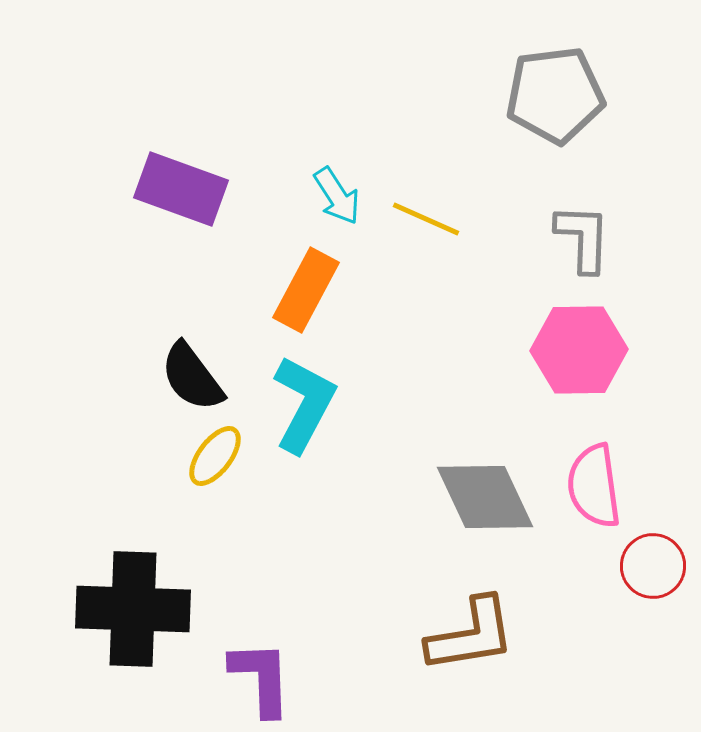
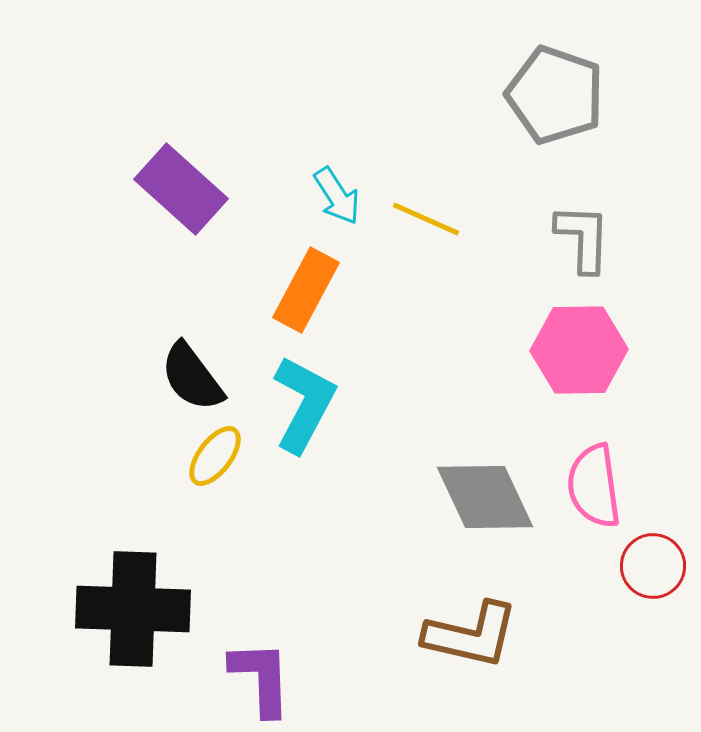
gray pentagon: rotated 26 degrees clockwise
purple rectangle: rotated 22 degrees clockwise
brown L-shape: rotated 22 degrees clockwise
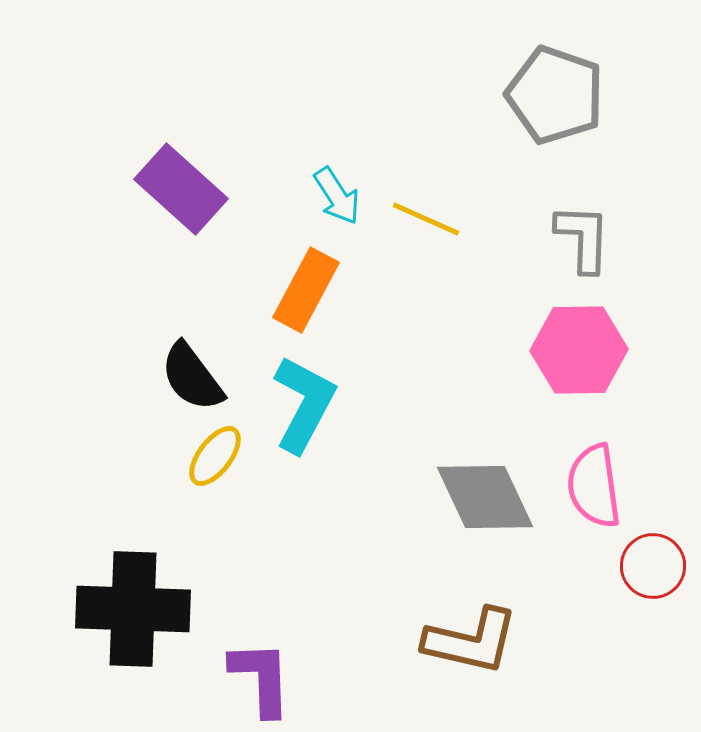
brown L-shape: moved 6 px down
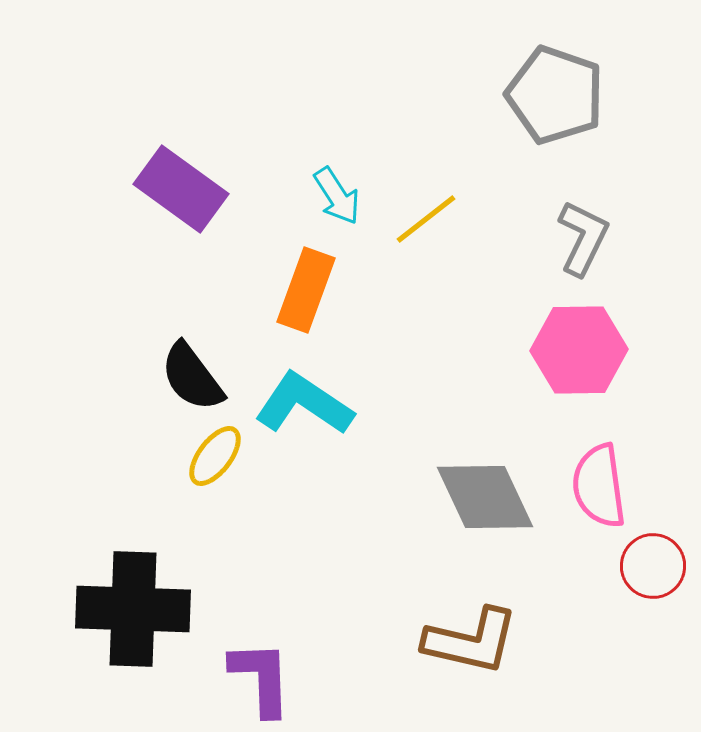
purple rectangle: rotated 6 degrees counterclockwise
yellow line: rotated 62 degrees counterclockwise
gray L-shape: rotated 24 degrees clockwise
orange rectangle: rotated 8 degrees counterclockwise
cyan L-shape: rotated 84 degrees counterclockwise
pink semicircle: moved 5 px right
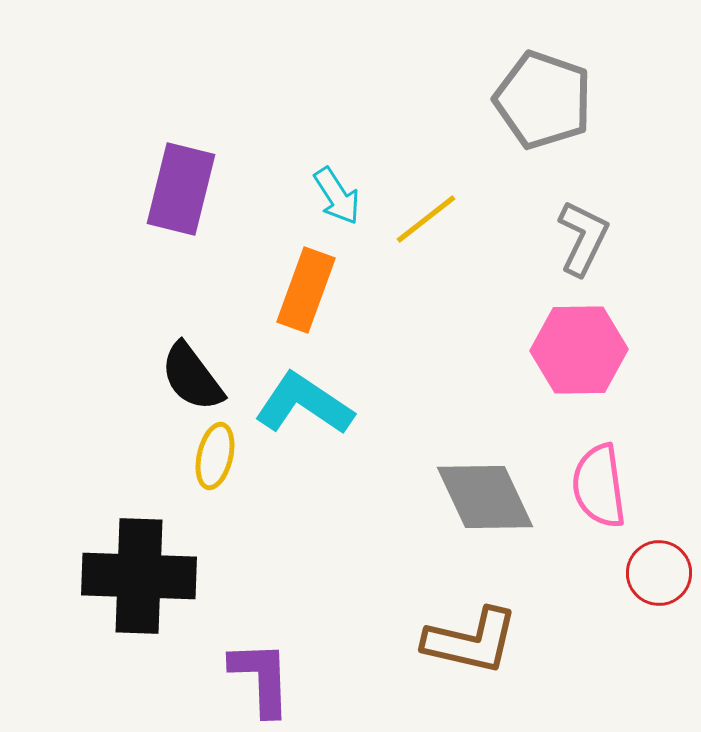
gray pentagon: moved 12 px left, 5 px down
purple rectangle: rotated 68 degrees clockwise
yellow ellipse: rotated 24 degrees counterclockwise
red circle: moved 6 px right, 7 px down
black cross: moved 6 px right, 33 px up
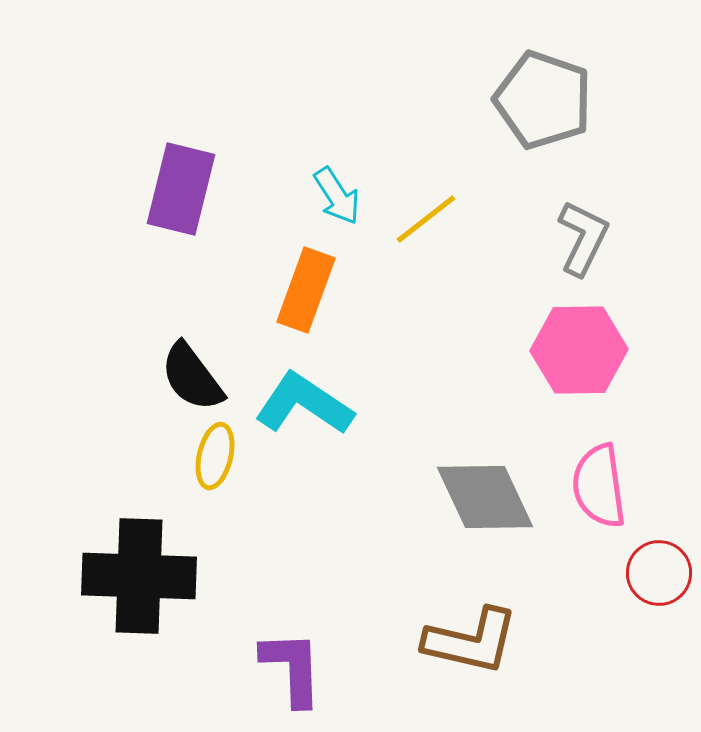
purple L-shape: moved 31 px right, 10 px up
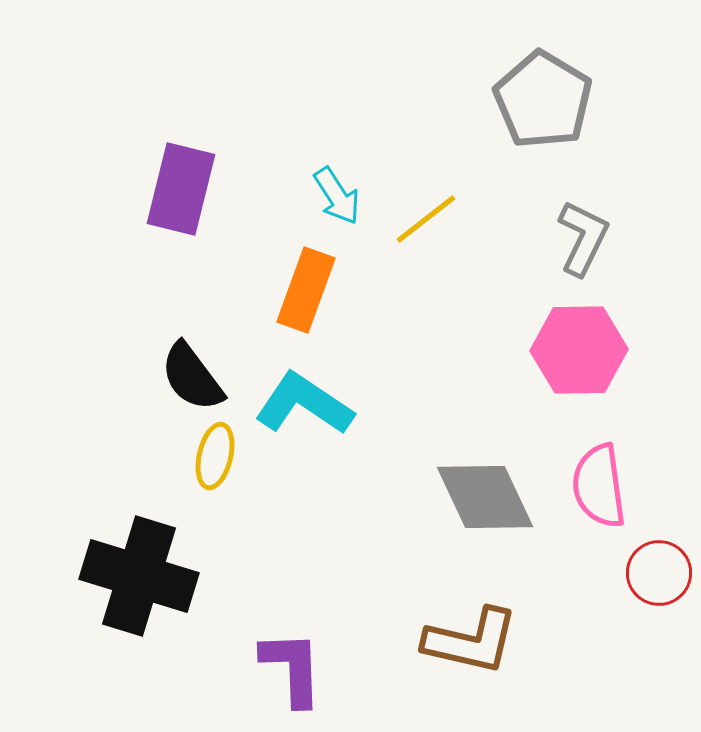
gray pentagon: rotated 12 degrees clockwise
black cross: rotated 15 degrees clockwise
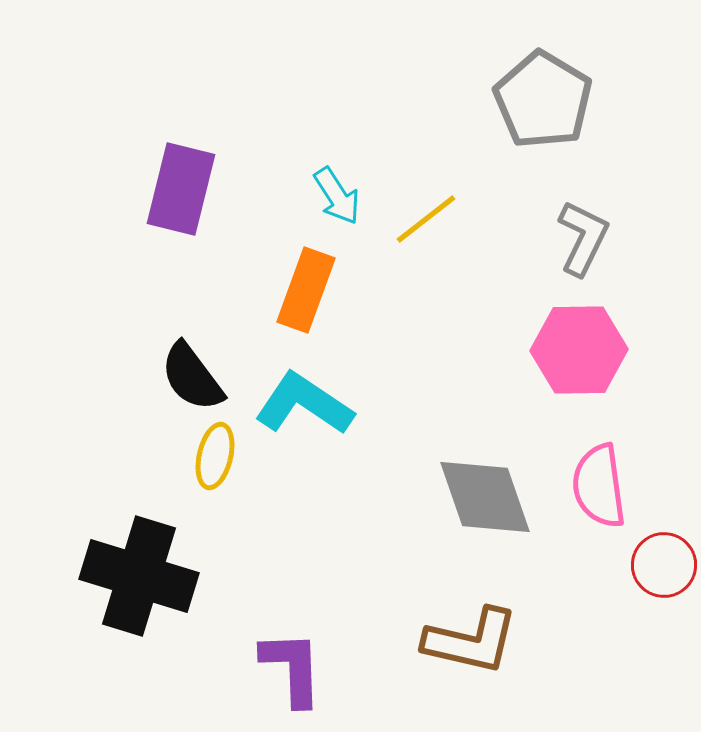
gray diamond: rotated 6 degrees clockwise
red circle: moved 5 px right, 8 px up
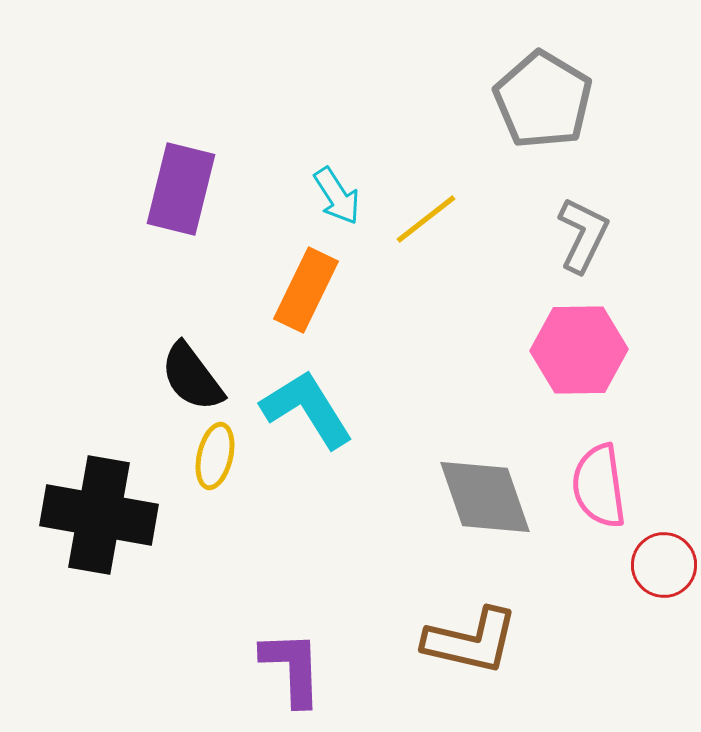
gray L-shape: moved 3 px up
orange rectangle: rotated 6 degrees clockwise
cyan L-shape: moved 3 px right, 5 px down; rotated 24 degrees clockwise
black cross: moved 40 px left, 61 px up; rotated 7 degrees counterclockwise
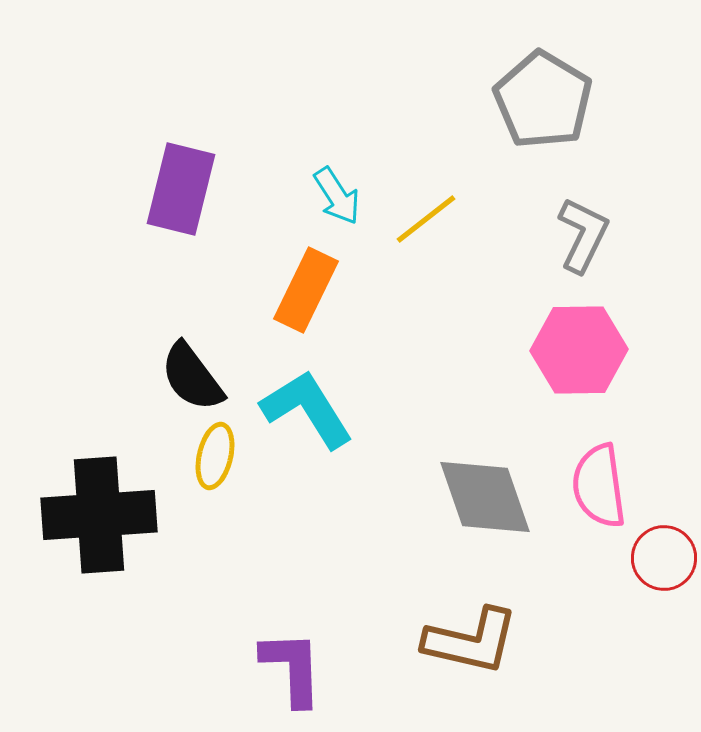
black cross: rotated 14 degrees counterclockwise
red circle: moved 7 px up
